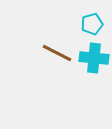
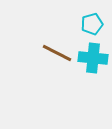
cyan cross: moved 1 px left
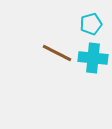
cyan pentagon: moved 1 px left
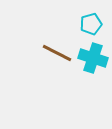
cyan cross: rotated 12 degrees clockwise
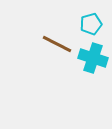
brown line: moved 9 px up
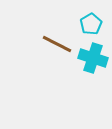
cyan pentagon: rotated 15 degrees counterclockwise
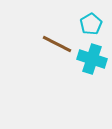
cyan cross: moved 1 px left, 1 px down
